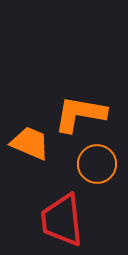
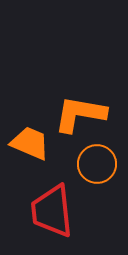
red trapezoid: moved 10 px left, 9 px up
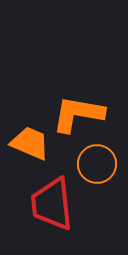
orange L-shape: moved 2 px left
red trapezoid: moved 7 px up
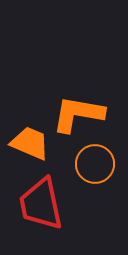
orange circle: moved 2 px left
red trapezoid: moved 11 px left; rotated 6 degrees counterclockwise
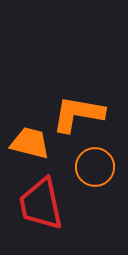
orange trapezoid: rotated 9 degrees counterclockwise
orange circle: moved 3 px down
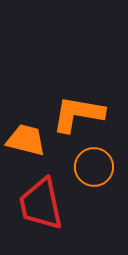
orange trapezoid: moved 4 px left, 3 px up
orange circle: moved 1 px left
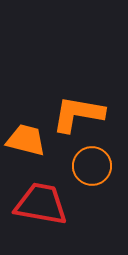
orange circle: moved 2 px left, 1 px up
red trapezoid: rotated 112 degrees clockwise
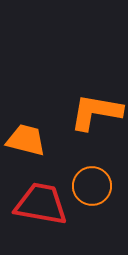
orange L-shape: moved 18 px right, 2 px up
orange circle: moved 20 px down
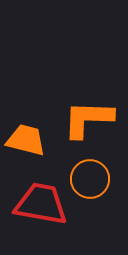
orange L-shape: moved 8 px left, 7 px down; rotated 8 degrees counterclockwise
orange circle: moved 2 px left, 7 px up
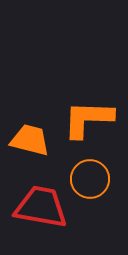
orange trapezoid: moved 4 px right
red trapezoid: moved 3 px down
